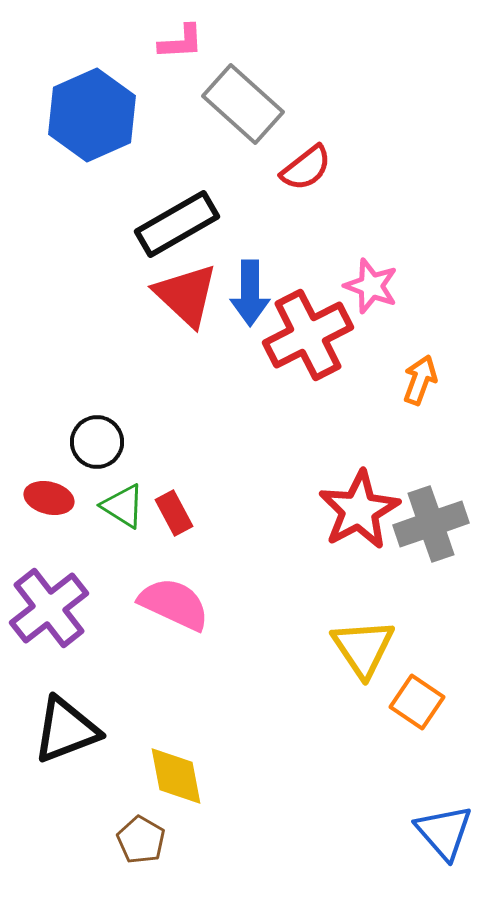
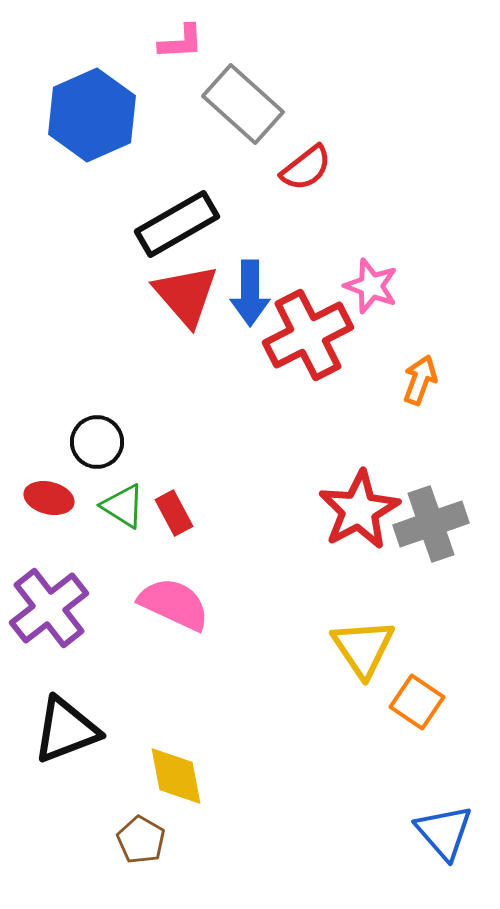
red triangle: rotated 6 degrees clockwise
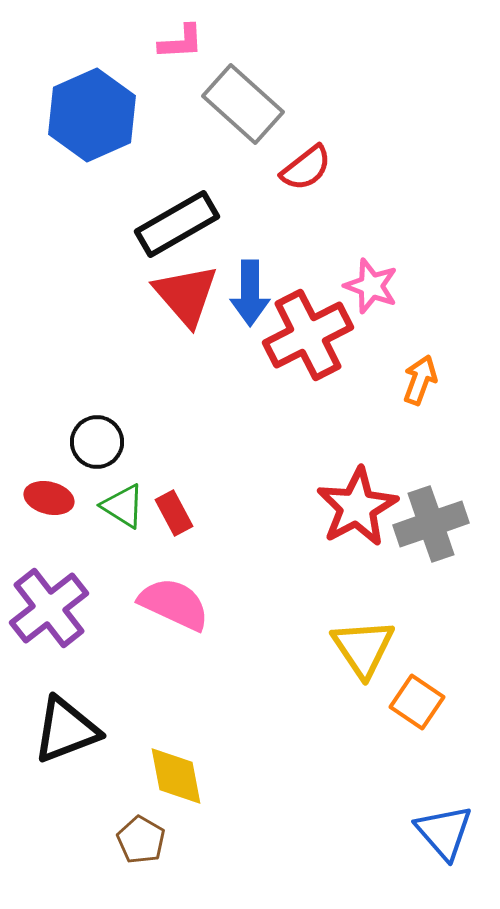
red star: moved 2 px left, 3 px up
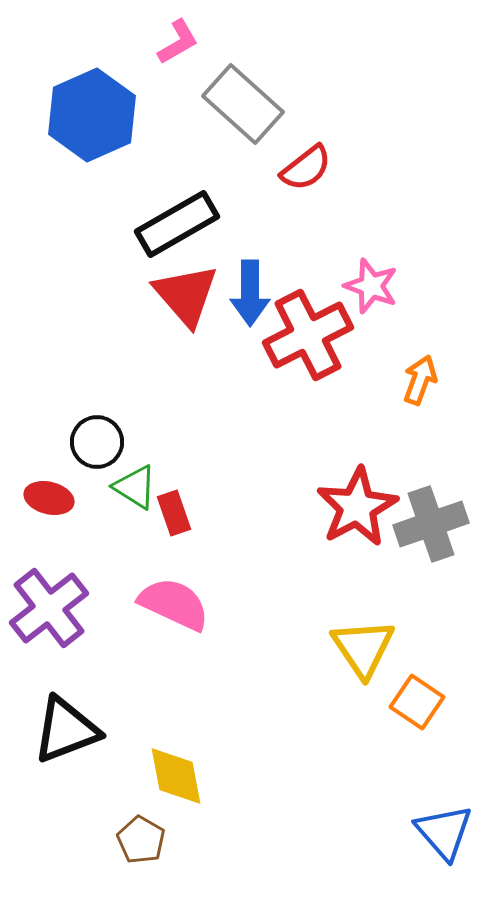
pink L-shape: moved 3 px left; rotated 27 degrees counterclockwise
green triangle: moved 12 px right, 19 px up
red rectangle: rotated 9 degrees clockwise
